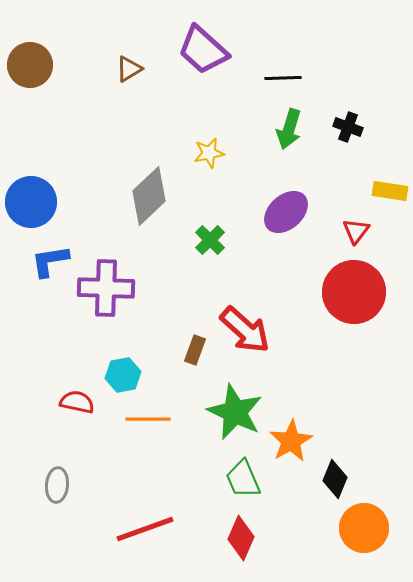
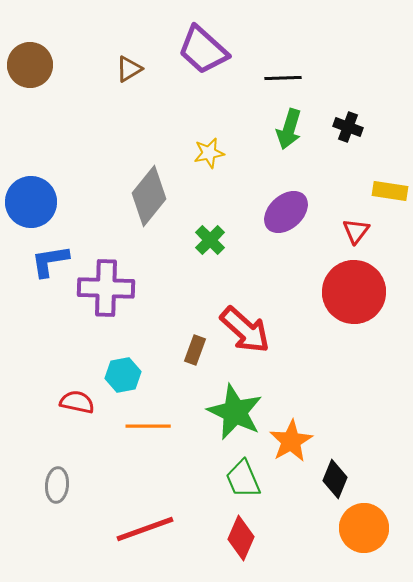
gray diamond: rotated 8 degrees counterclockwise
orange line: moved 7 px down
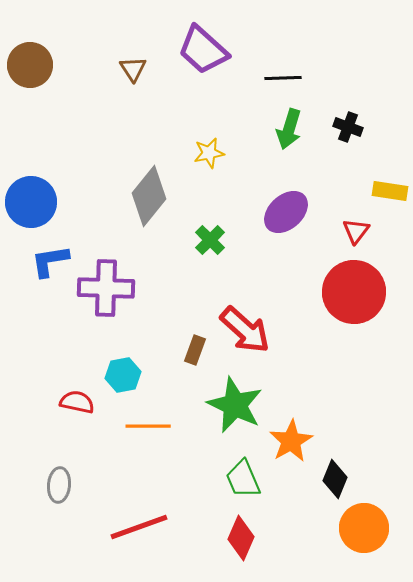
brown triangle: moved 4 px right; rotated 32 degrees counterclockwise
green star: moved 7 px up
gray ellipse: moved 2 px right
red line: moved 6 px left, 2 px up
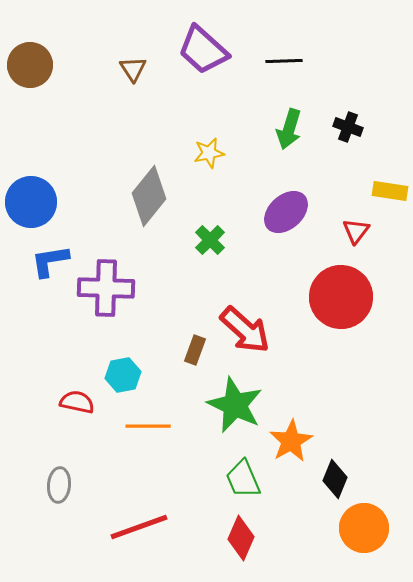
black line: moved 1 px right, 17 px up
red circle: moved 13 px left, 5 px down
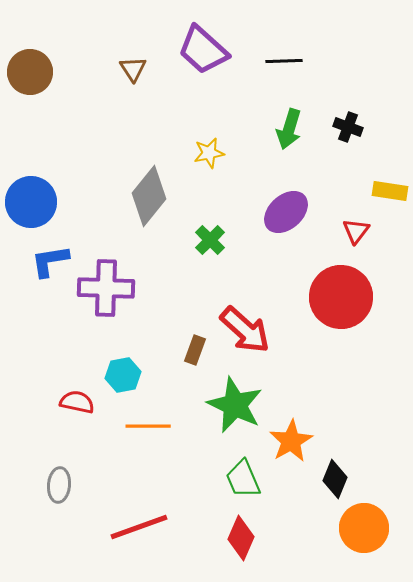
brown circle: moved 7 px down
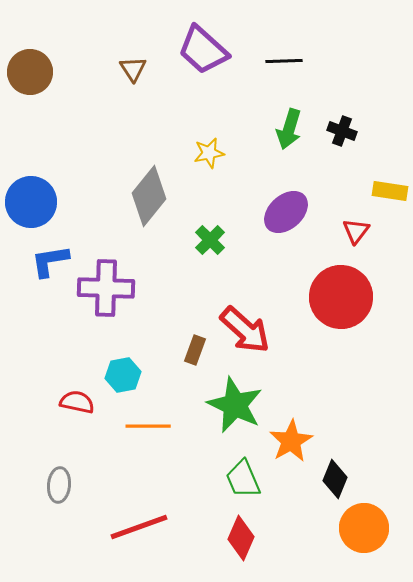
black cross: moved 6 px left, 4 px down
